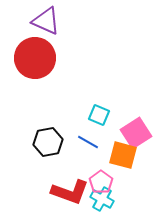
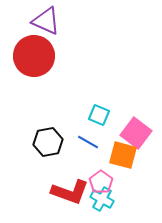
red circle: moved 1 px left, 2 px up
pink square: rotated 20 degrees counterclockwise
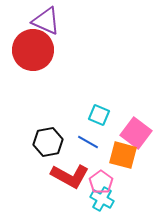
red circle: moved 1 px left, 6 px up
red L-shape: moved 16 px up; rotated 9 degrees clockwise
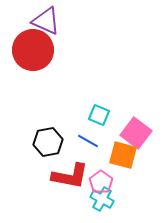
blue line: moved 1 px up
red L-shape: rotated 18 degrees counterclockwise
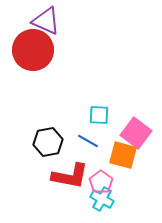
cyan square: rotated 20 degrees counterclockwise
